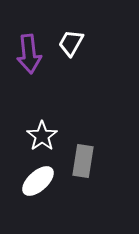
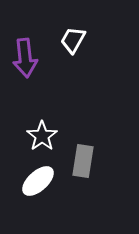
white trapezoid: moved 2 px right, 3 px up
purple arrow: moved 4 px left, 4 px down
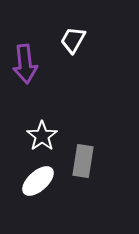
purple arrow: moved 6 px down
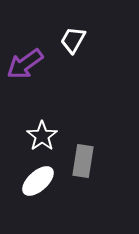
purple arrow: rotated 60 degrees clockwise
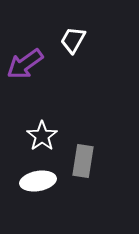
white ellipse: rotated 32 degrees clockwise
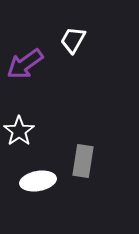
white star: moved 23 px left, 5 px up
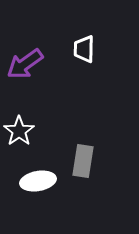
white trapezoid: moved 11 px right, 9 px down; rotated 28 degrees counterclockwise
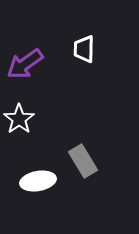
white star: moved 12 px up
gray rectangle: rotated 40 degrees counterclockwise
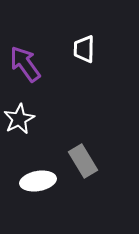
purple arrow: rotated 90 degrees clockwise
white star: rotated 8 degrees clockwise
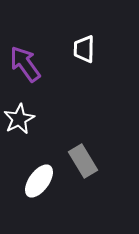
white ellipse: moved 1 px right; rotated 44 degrees counterclockwise
